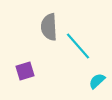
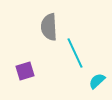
cyan line: moved 3 px left, 7 px down; rotated 16 degrees clockwise
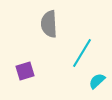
gray semicircle: moved 3 px up
cyan line: moved 7 px right; rotated 56 degrees clockwise
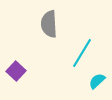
purple square: moved 9 px left; rotated 30 degrees counterclockwise
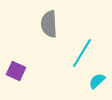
purple square: rotated 18 degrees counterclockwise
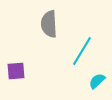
cyan line: moved 2 px up
purple square: rotated 30 degrees counterclockwise
